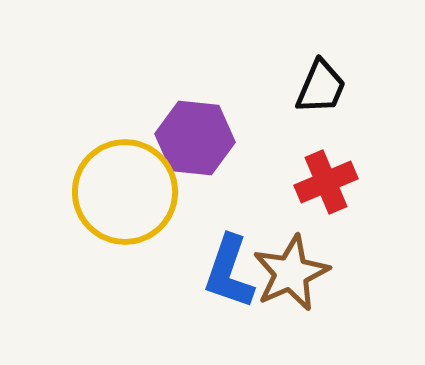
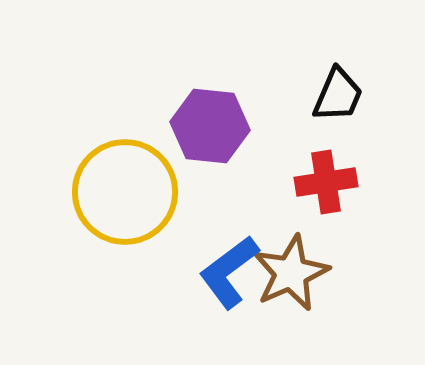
black trapezoid: moved 17 px right, 8 px down
purple hexagon: moved 15 px right, 12 px up
red cross: rotated 14 degrees clockwise
blue L-shape: rotated 34 degrees clockwise
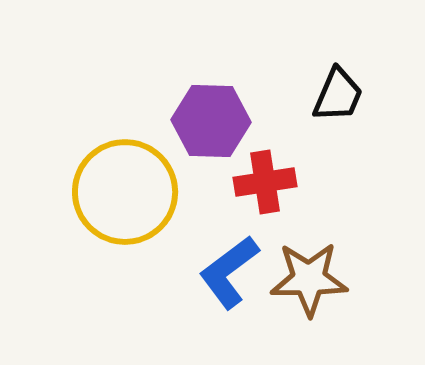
purple hexagon: moved 1 px right, 5 px up; rotated 4 degrees counterclockwise
red cross: moved 61 px left
brown star: moved 18 px right, 6 px down; rotated 24 degrees clockwise
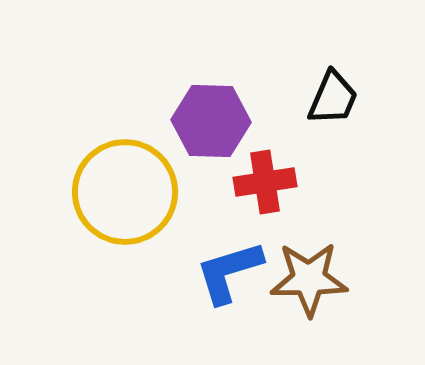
black trapezoid: moved 5 px left, 3 px down
blue L-shape: rotated 20 degrees clockwise
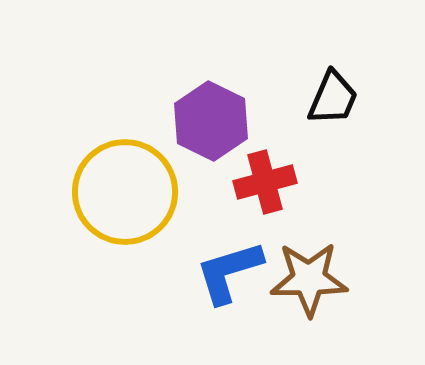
purple hexagon: rotated 24 degrees clockwise
red cross: rotated 6 degrees counterclockwise
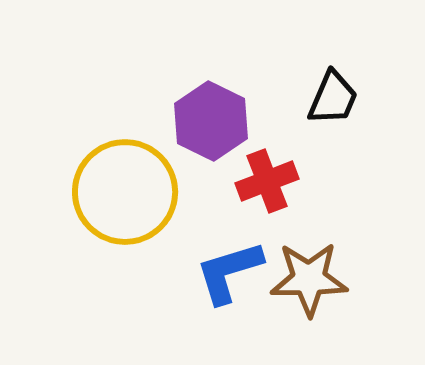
red cross: moved 2 px right, 1 px up; rotated 6 degrees counterclockwise
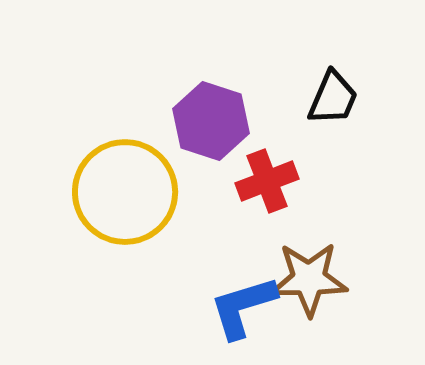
purple hexagon: rotated 8 degrees counterclockwise
blue L-shape: moved 14 px right, 35 px down
